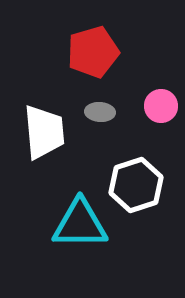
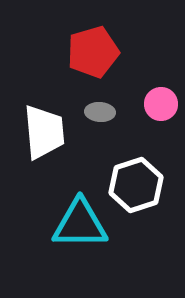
pink circle: moved 2 px up
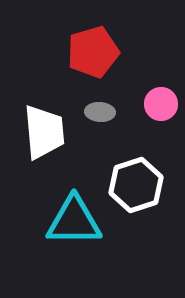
cyan triangle: moved 6 px left, 3 px up
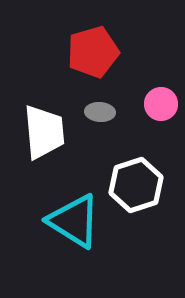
cyan triangle: rotated 32 degrees clockwise
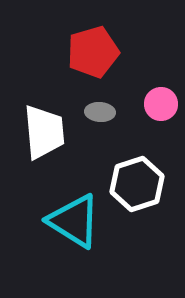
white hexagon: moved 1 px right, 1 px up
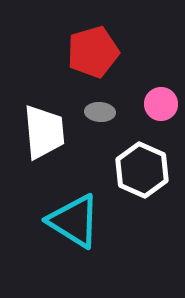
white hexagon: moved 5 px right, 14 px up; rotated 18 degrees counterclockwise
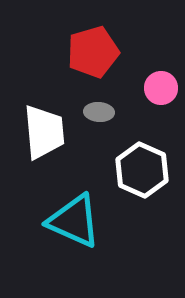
pink circle: moved 16 px up
gray ellipse: moved 1 px left
cyan triangle: rotated 8 degrees counterclockwise
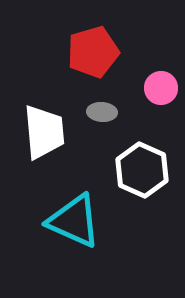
gray ellipse: moved 3 px right
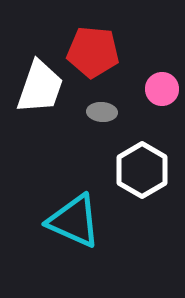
red pentagon: rotated 21 degrees clockwise
pink circle: moved 1 px right, 1 px down
white trapezoid: moved 4 px left, 45 px up; rotated 24 degrees clockwise
white hexagon: rotated 6 degrees clockwise
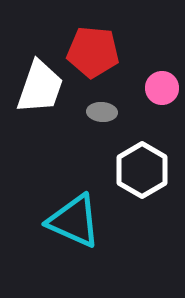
pink circle: moved 1 px up
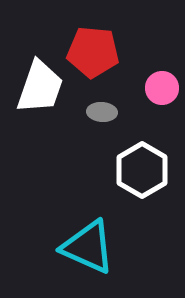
cyan triangle: moved 14 px right, 26 px down
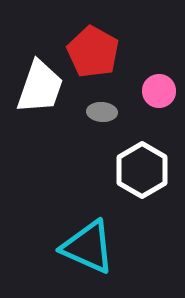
red pentagon: rotated 24 degrees clockwise
pink circle: moved 3 px left, 3 px down
